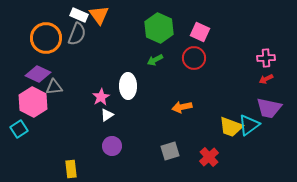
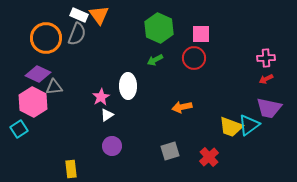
pink square: moved 1 px right, 2 px down; rotated 24 degrees counterclockwise
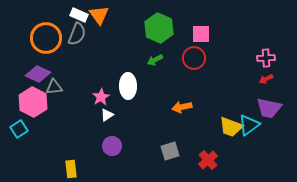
red cross: moved 1 px left, 3 px down
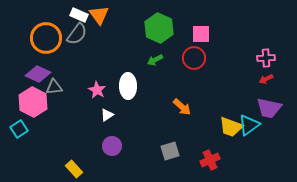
gray semicircle: rotated 15 degrees clockwise
pink star: moved 4 px left, 7 px up; rotated 12 degrees counterclockwise
orange arrow: rotated 126 degrees counterclockwise
red cross: moved 2 px right; rotated 18 degrees clockwise
yellow rectangle: moved 3 px right; rotated 36 degrees counterclockwise
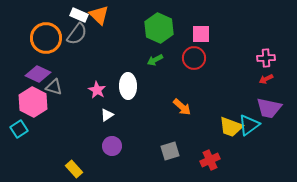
orange triangle: rotated 10 degrees counterclockwise
gray triangle: rotated 24 degrees clockwise
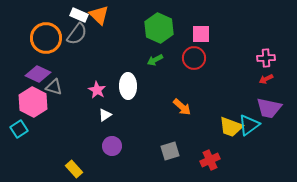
white triangle: moved 2 px left
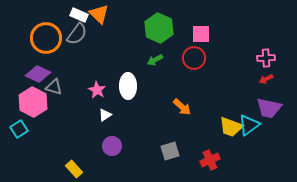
orange triangle: moved 1 px up
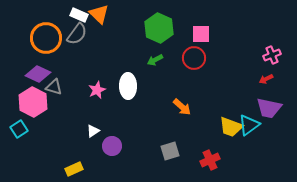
pink cross: moved 6 px right, 3 px up; rotated 18 degrees counterclockwise
pink star: rotated 18 degrees clockwise
white triangle: moved 12 px left, 16 px down
yellow rectangle: rotated 72 degrees counterclockwise
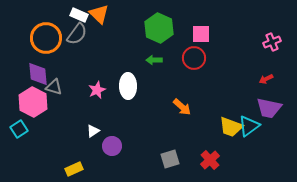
pink cross: moved 13 px up
green arrow: moved 1 px left; rotated 28 degrees clockwise
purple diamond: rotated 60 degrees clockwise
cyan triangle: moved 1 px down
gray square: moved 8 px down
red cross: rotated 18 degrees counterclockwise
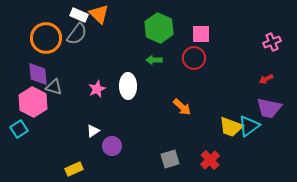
pink star: moved 1 px up
